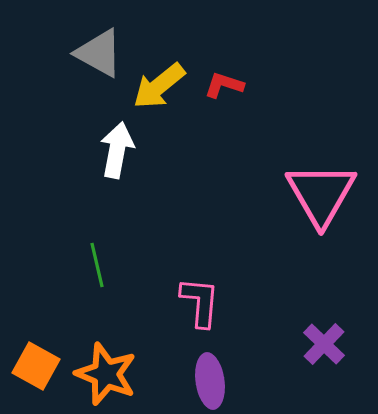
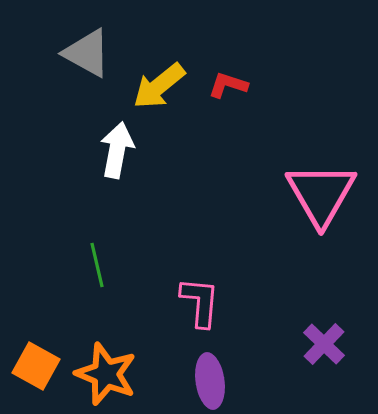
gray triangle: moved 12 px left
red L-shape: moved 4 px right
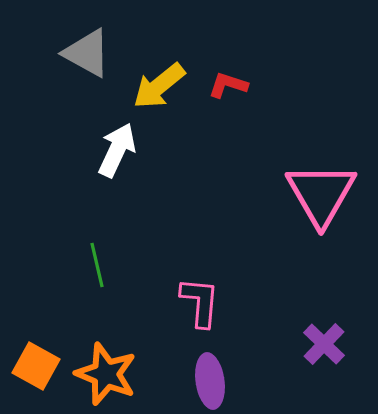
white arrow: rotated 14 degrees clockwise
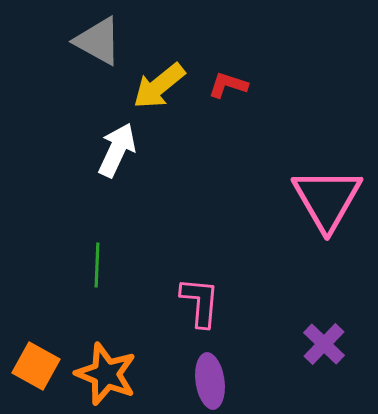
gray triangle: moved 11 px right, 12 px up
pink triangle: moved 6 px right, 5 px down
green line: rotated 15 degrees clockwise
